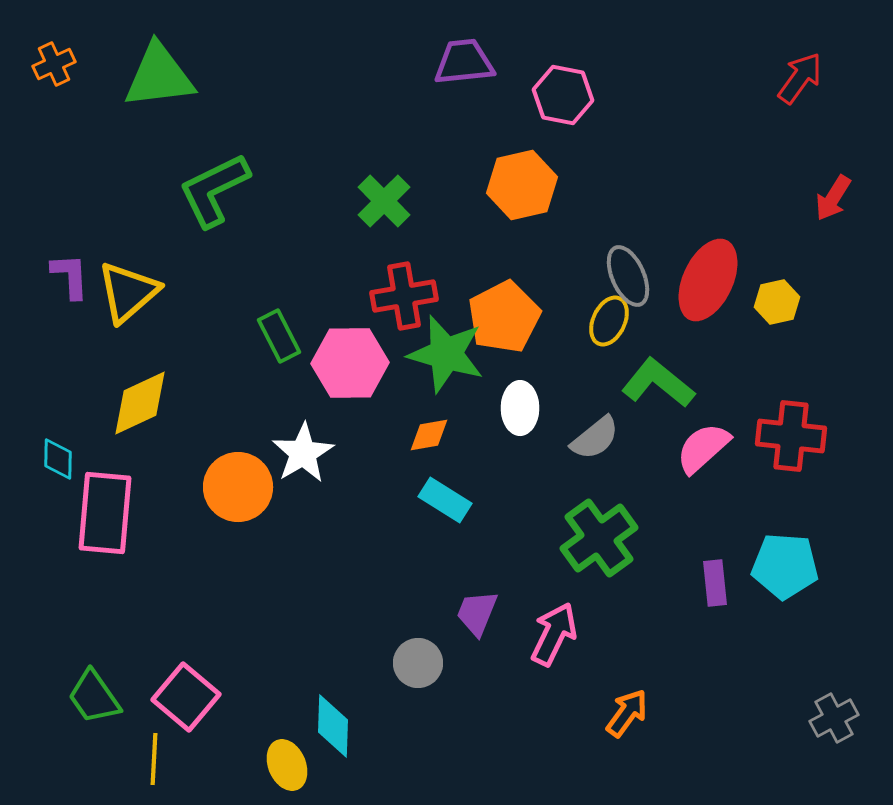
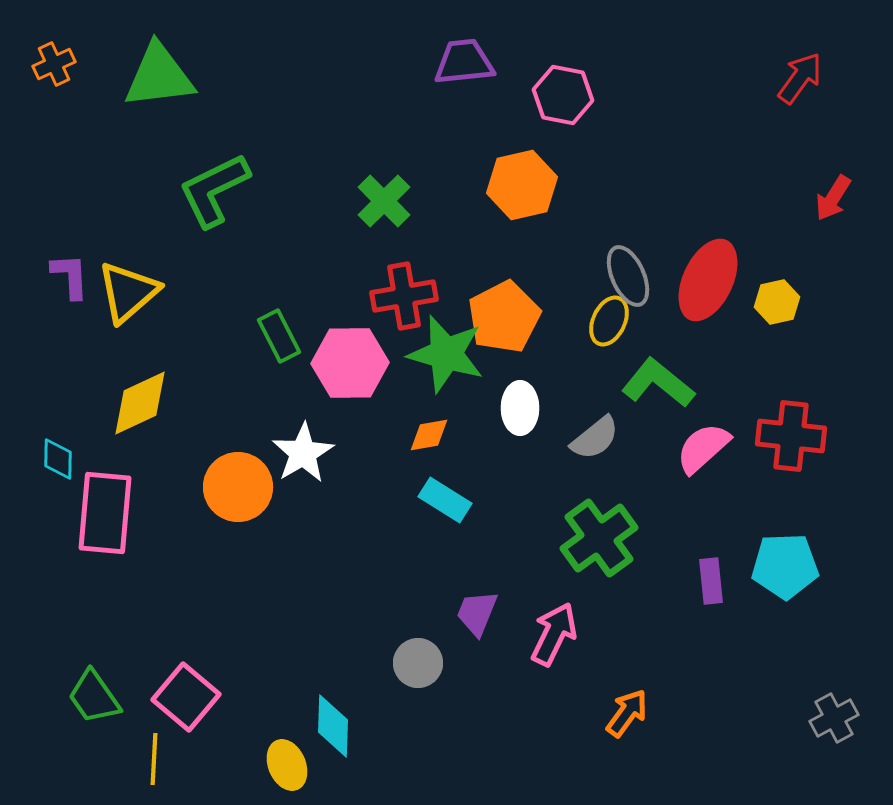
cyan pentagon at (785, 566): rotated 6 degrees counterclockwise
purple rectangle at (715, 583): moved 4 px left, 2 px up
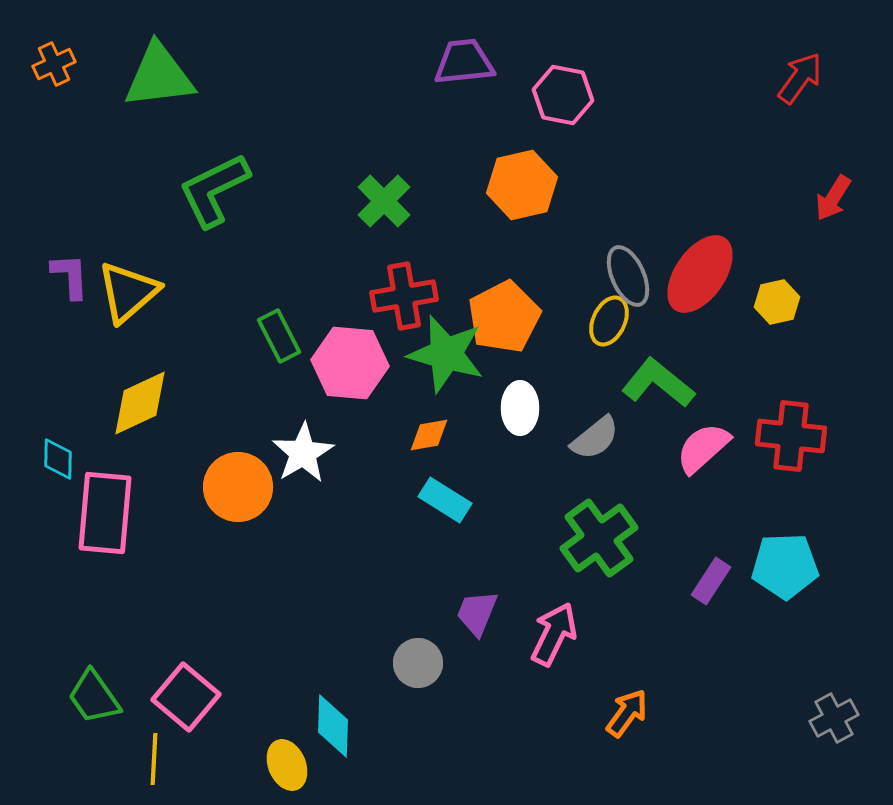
red ellipse at (708, 280): moved 8 px left, 6 px up; rotated 10 degrees clockwise
pink hexagon at (350, 363): rotated 6 degrees clockwise
purple rectangle at (711, 581): rotated 39 degrees clockwise
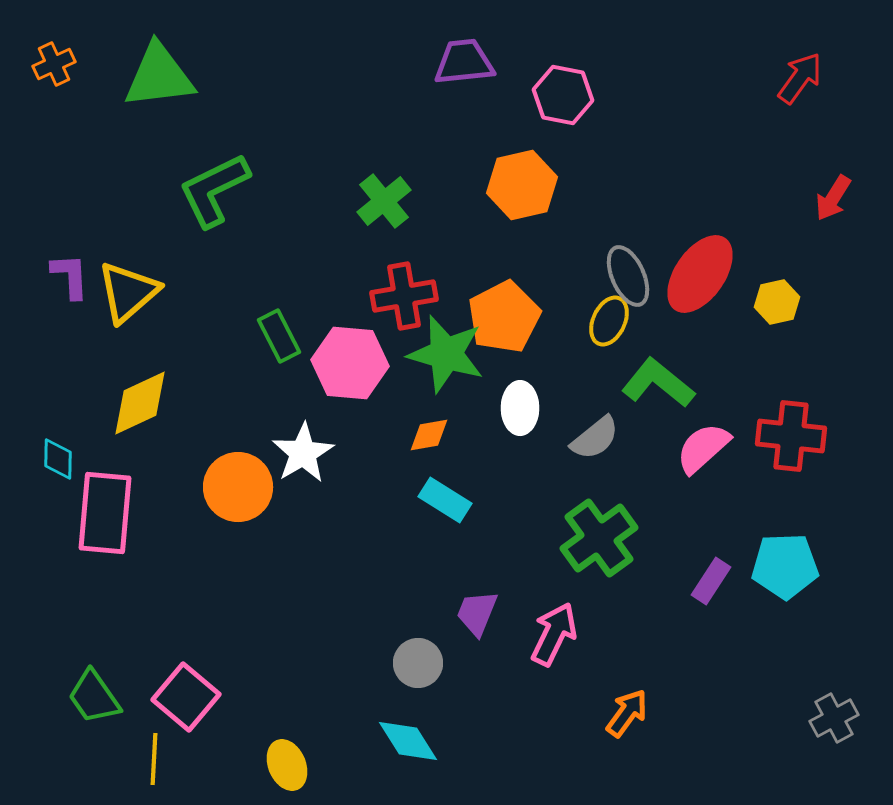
green cross at (384, 201): rotated 6 degrees clockwise
cyan diamond at (333, 726): moved 75 px right, 15 px down; rotated 34 degrees counterclockwise
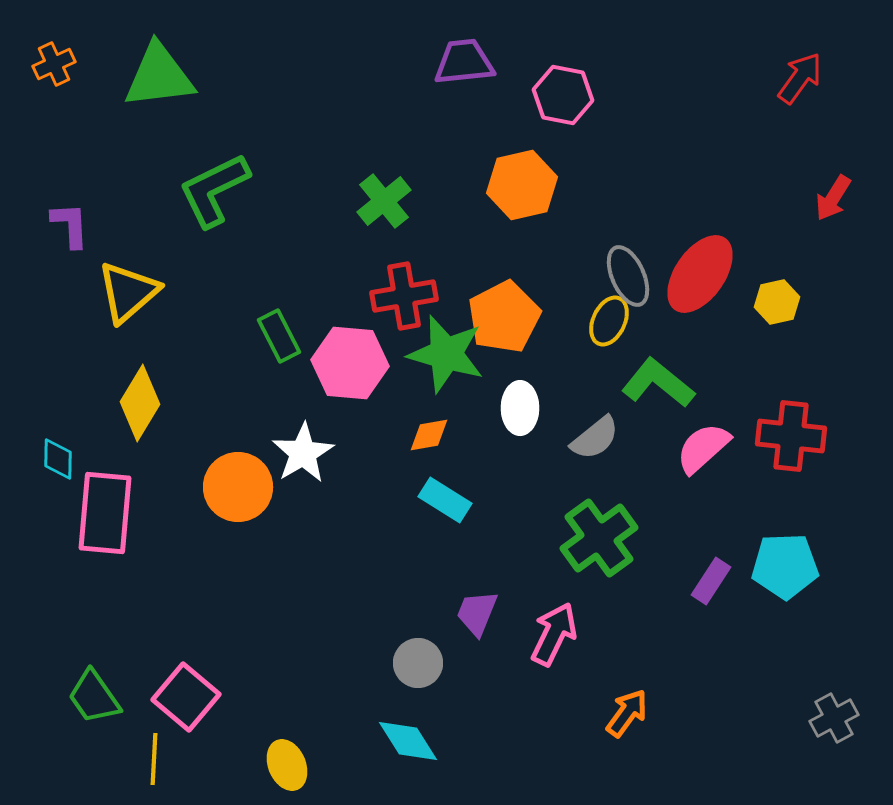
purple L-shape at (70, 276): moved 51 px up
yellow diamond at (140, 403): rotated 34 degrees counterclockwise
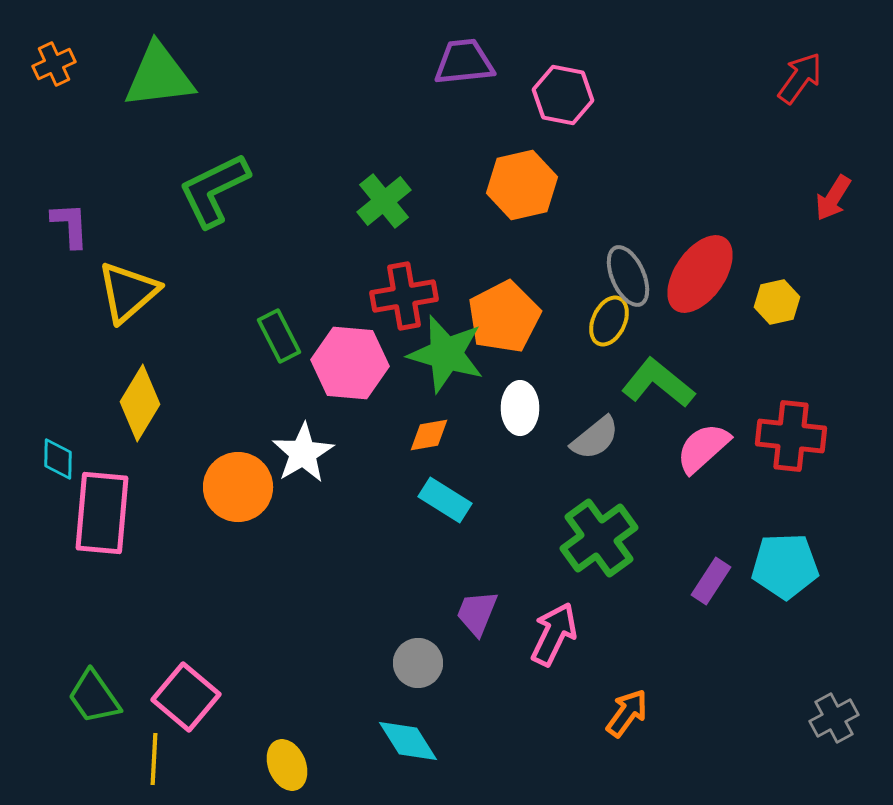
pink rectangle at (105, 513): moved 3 px left
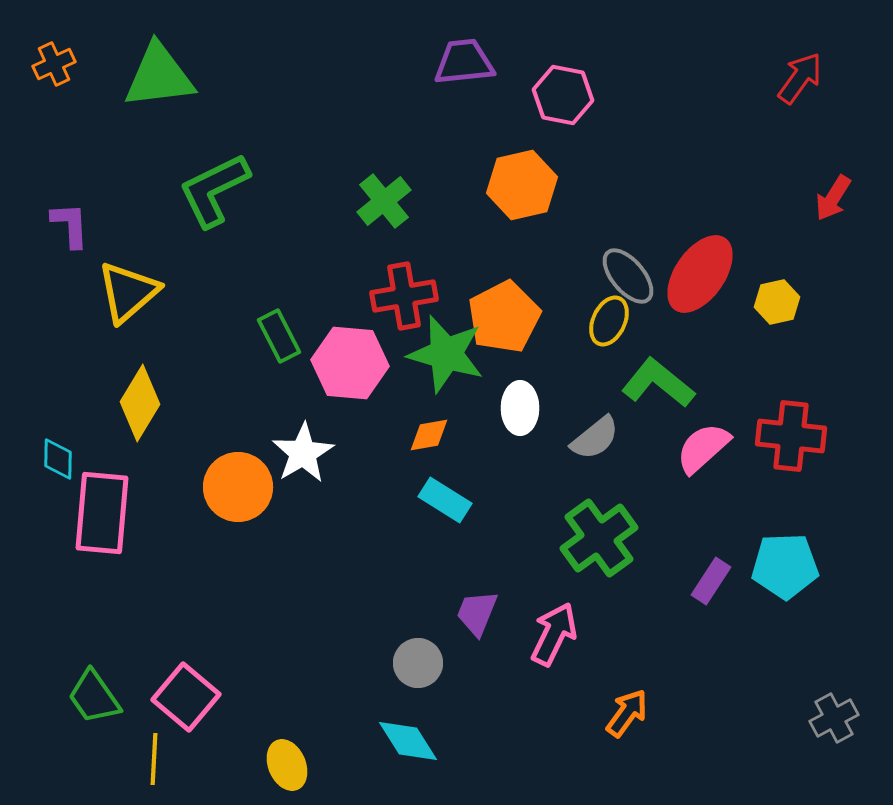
gray ellipse at (628, 276): rotated 16 degrees counterclockwise
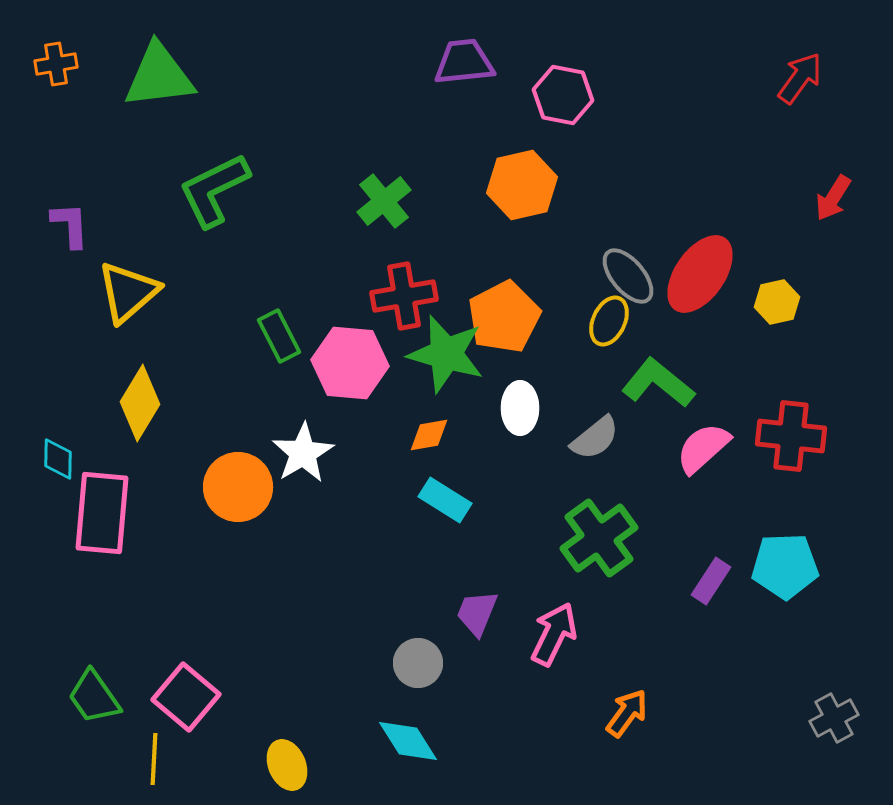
orange cross at (54, 64): moved 2 px right; rotated 15 degrees clockwise
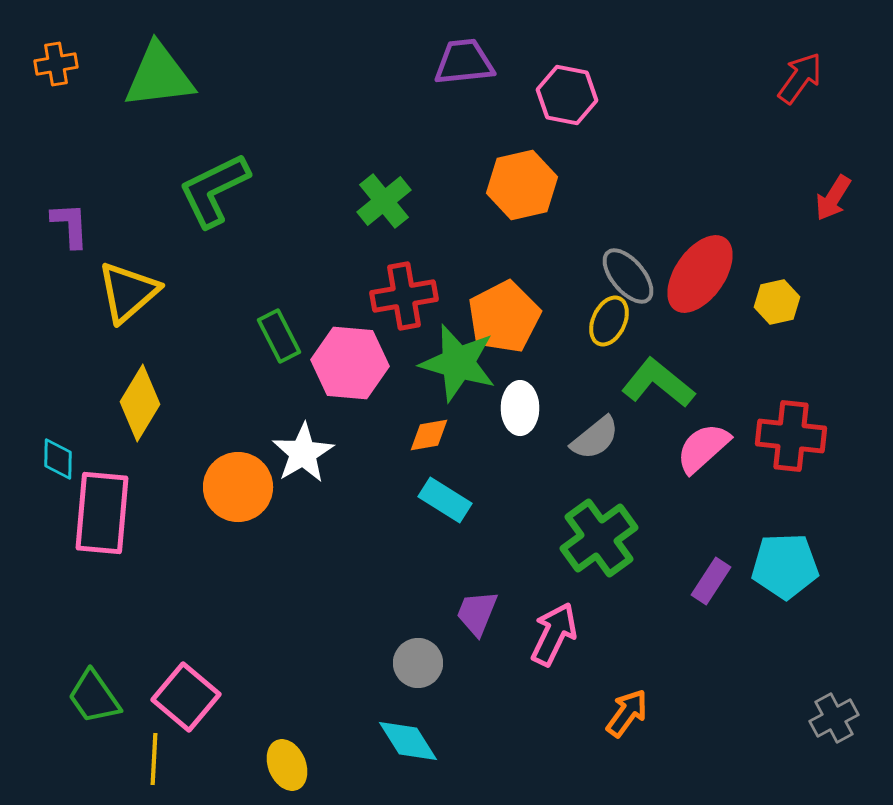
pink hexagon at (563, 95): moved 4 px right
green star at (446, 354): moved 12 px right, 9 px down
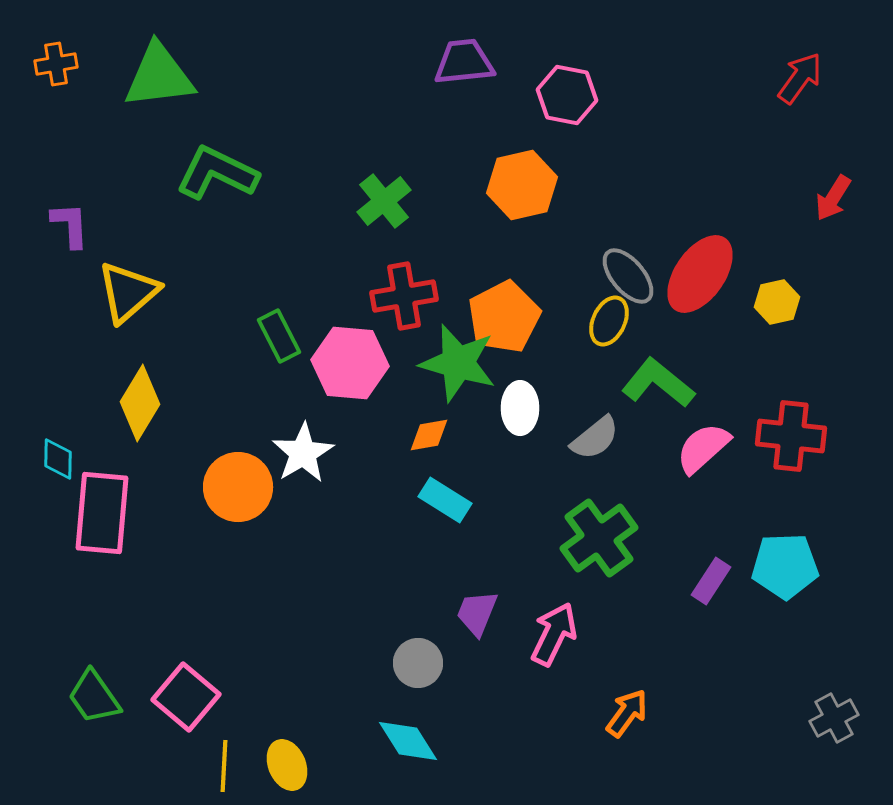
green L-shape at (214, 190): moved 3 px right, 17 px up; rotated 52 degrees clockwise
yellow line at (154, 759): moved 70 px right, 7 px down
